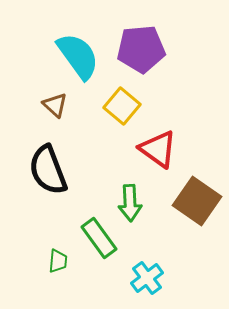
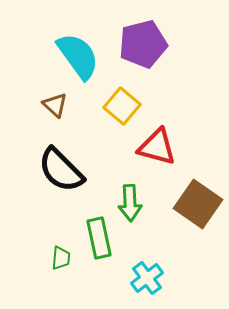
purple pentagon: moved 2 px right, 5 px up; rotated 9 degrees counterclockwise
red triangle: moved 1 px left, 2 px up; rotated 21 degrees counterclockwise
black semicircle: moved 13 px right; rotated 24 degrees counterclockwise
brown square: moved 1 px right, 3 px down
green rectangle: rotated 24 degrees clockwise
green trapezoid: moved 3 px right, 3 px up
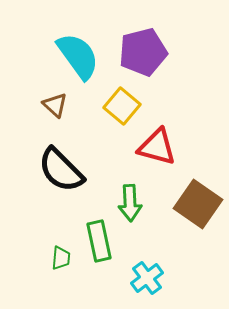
purple pentagon: moved 8 px down
green rectangle: moved 3 px down
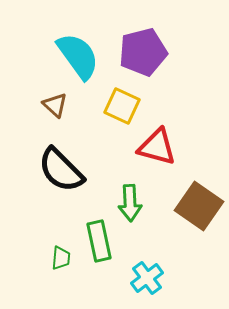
yellow square: rotated 15 degrees counterclockwise
brown square: moved 1 px right, 2 px down
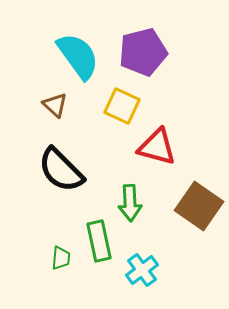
cyan cross: moved 5 px left, 8 px up
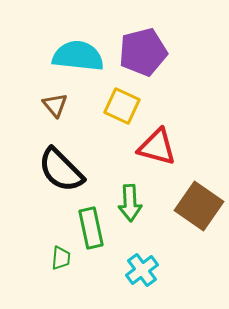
cyan semicircle: rotated 48 degrees counterclockwise
brown triangle: rotated 8 degrees clockwise
green rectangle: moved 8 px left, 13 px up
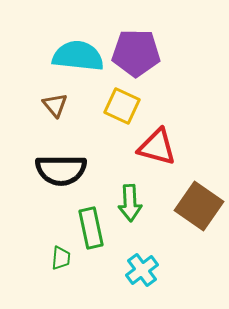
purple pentagon: moved 7 px left, 1 px down; rotated 15 degrees clockwise
black semicircle: rotated 45 degrees counterclockwise
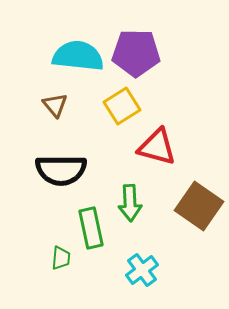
yellow square: rotated 33 degrees clockwise
